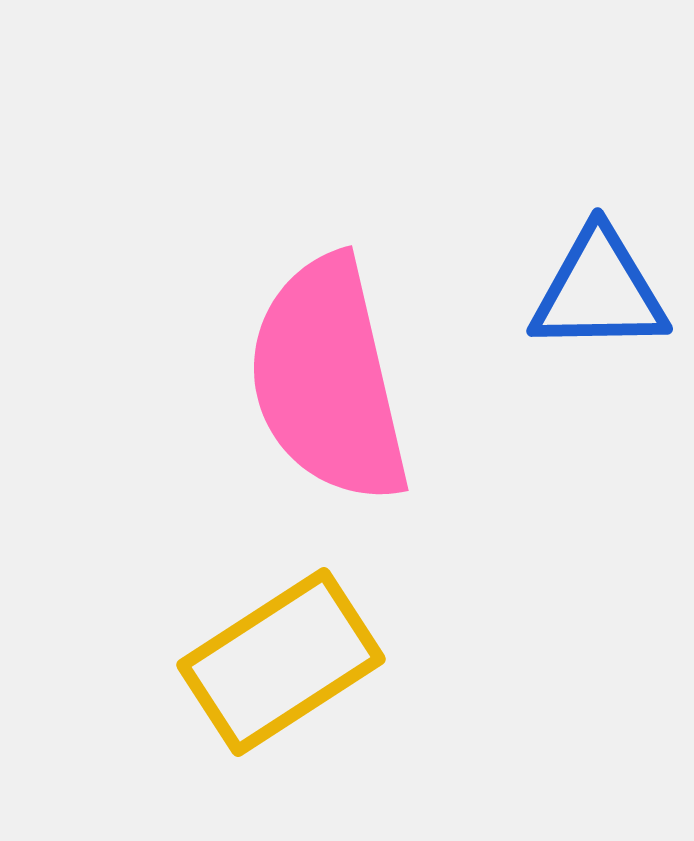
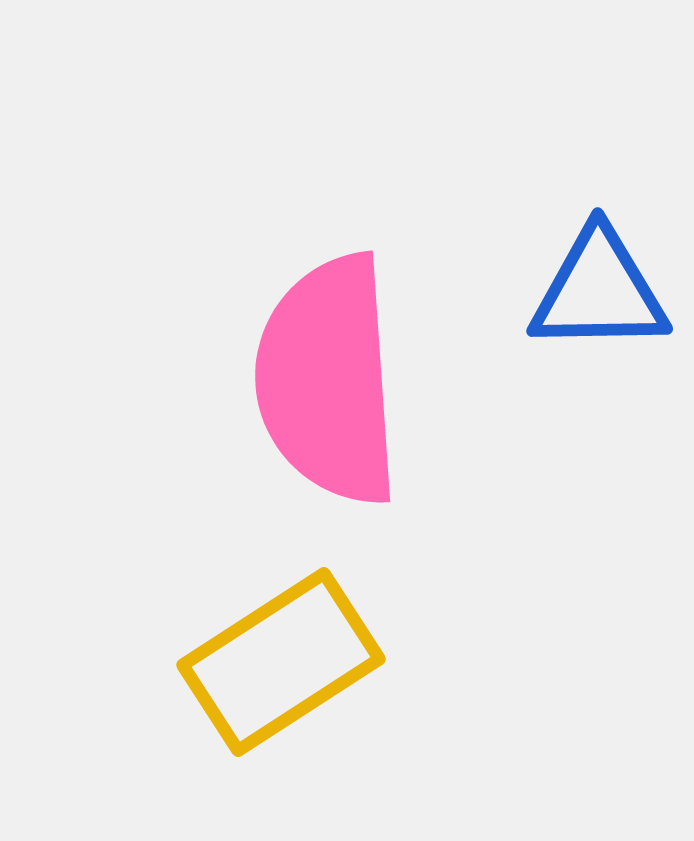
pink semicircle: rotated 9 degrees clockwise
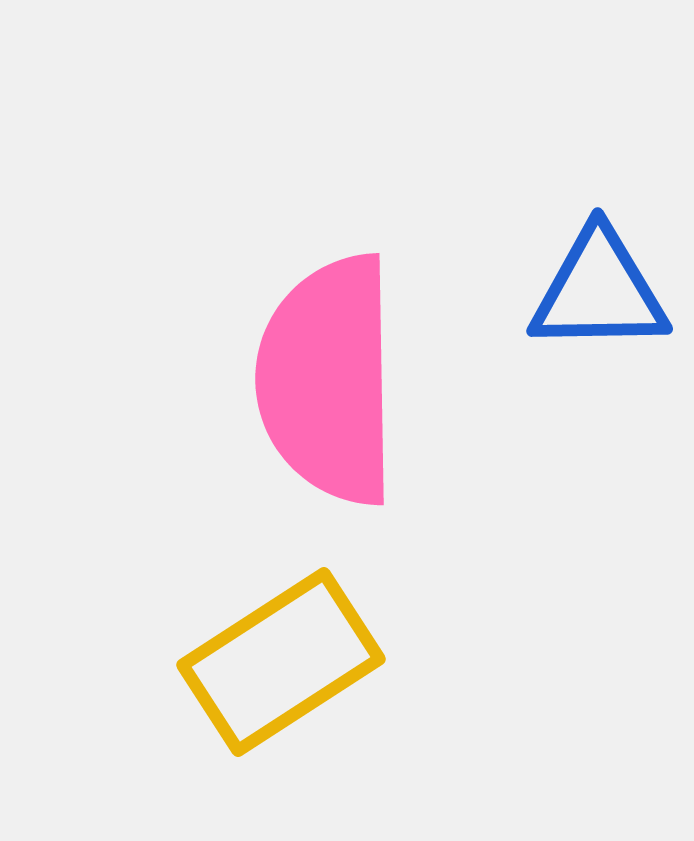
pink semicircle: rotated 3 degrees clockwise
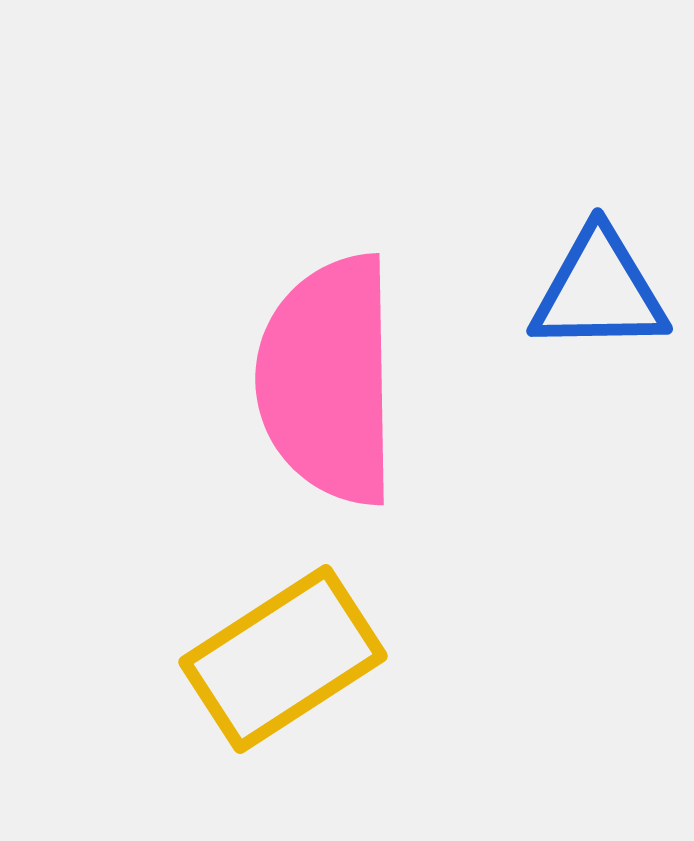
yellow rectangle: moved 2 px right, 3 px up
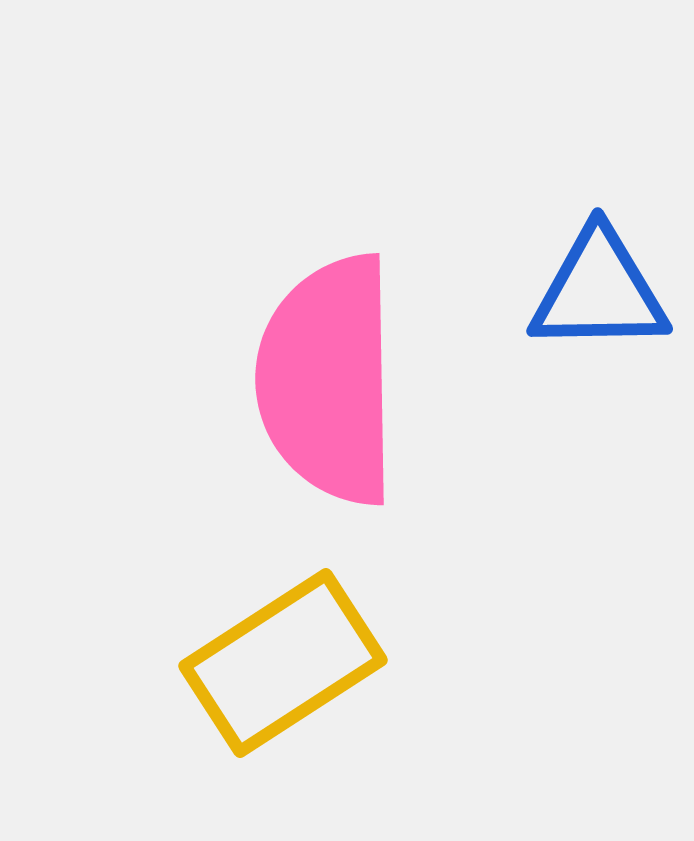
yellow rectangle: moved 4 px down
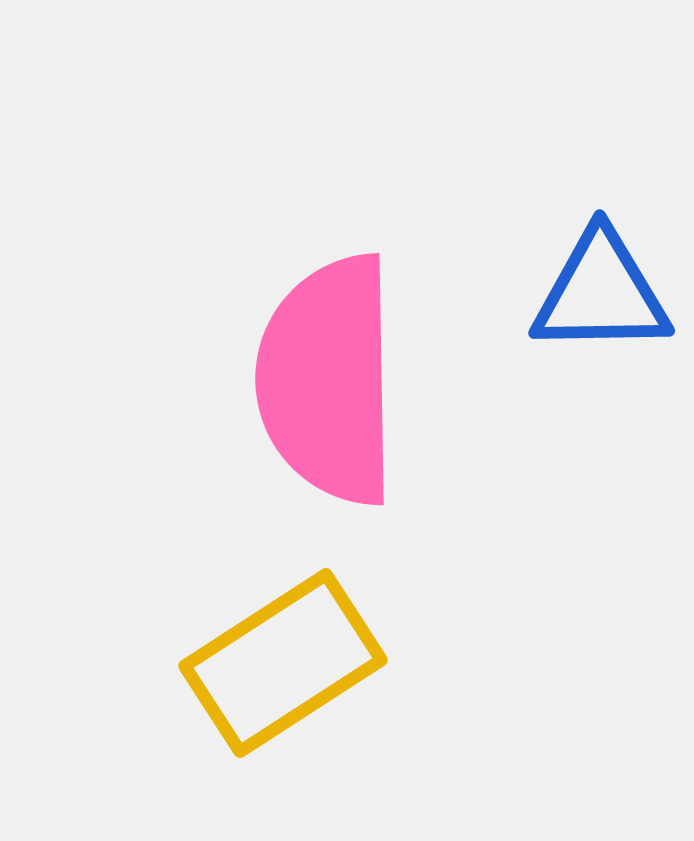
blue triangle: moved 2 px right, 2 px down
